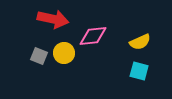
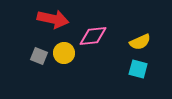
cyan square: moved 1 px left, 2 px up
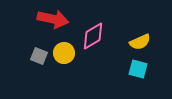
pink diamond: rotated 24 degrees counterclockwise
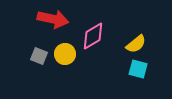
yellow semicircle: moved 4 px left, 2 px down; rotated 15 degrees counterclockwise
yellow circle: moved 1 px right, 1 px down
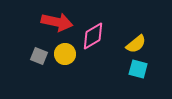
red arrow: moved 4 px right, 3 px down
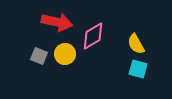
yellow semicircle: rotated 100 degrees clockwise
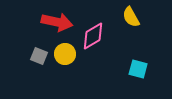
yellow semicircle: moved 5 px left, 27 px up
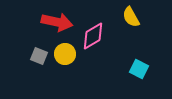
cyan square: moved 1 px right; rotated 12 degrees clockwise
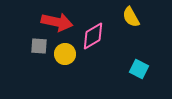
gray square: moved 10 px up; rotated 18 degrees counterclockwise
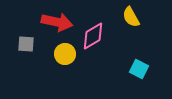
gray square: moved 13 px left, 2 px up
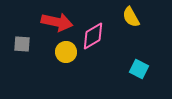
gray square: moved 4 px left
yellow circle: moved 1 px right, 2 px up
